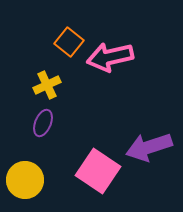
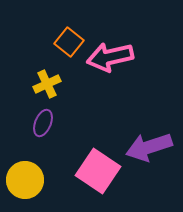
yellow cross: moved 1 px up
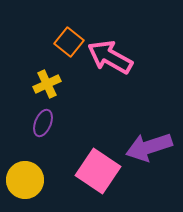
pink arrow: rotated 42 degrees clockwise
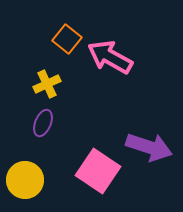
orange square: moved 2 px left, 3 px up
purple arrow: rotated 144 degrees counterclockwise
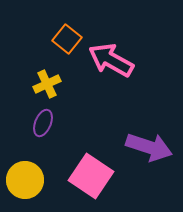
pink arrow: moved 1 px right, 3 px down
pink square: moved 7 px left, 5 px down
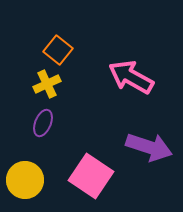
orange square: moved 9 px left, 11 px down
pink arrow: moved 20 px right, 17 px down
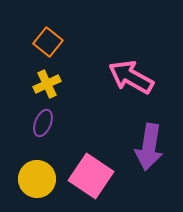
orange square: moved 10 px left, 8 px up
purple arrow: rotated 81 degrees clockwise
yellow circle: moved 12 px right, 1 px up
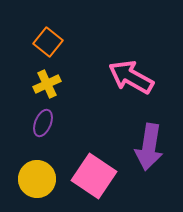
pink square: moved 3 px right
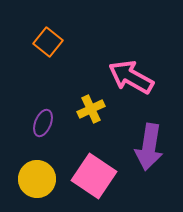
yellow cross: moved 44 px right, 25 px down
